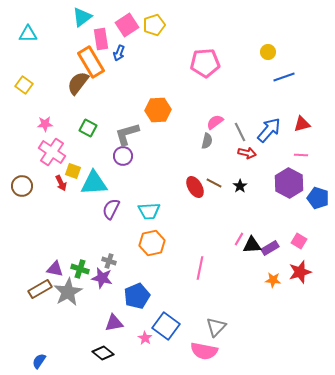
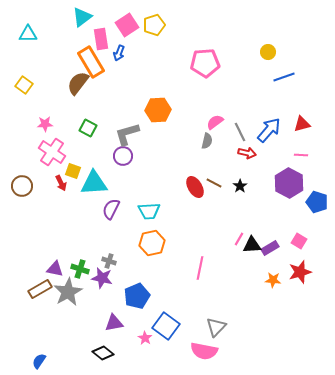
blue pentagon at (318, 198): moved 1 px left, 4 px down
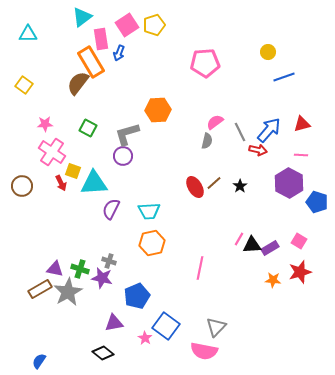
red arrow at (247, 153): moved 11 px right, 3 px up
brown line at (214, 183): rotated 70 degrees counterclockwise
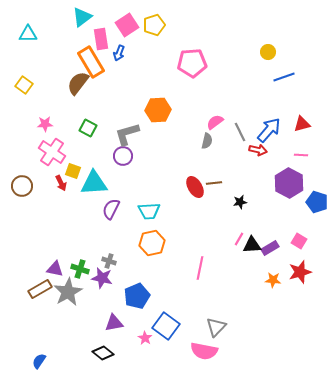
pink pentagon at (205, 63): moved 13 px left
brown line at (214, 183): rotated 35 degrees clockwise
black star at (240, 186): moved 16 px down; rotated 24 degrees clockwise
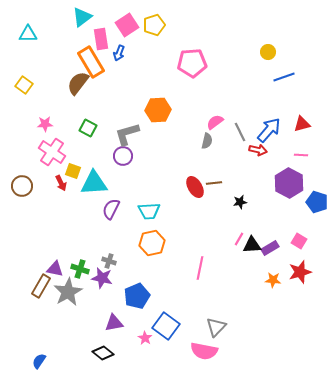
brown rectangle at (40, 289): moved 1 px right, 3 px up; rotated 30 degrees counterclockwise
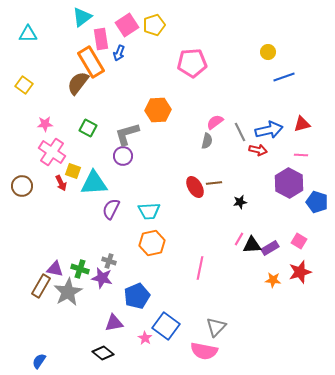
blue arrow at (269, 130): rotated 36 degrees clockwise
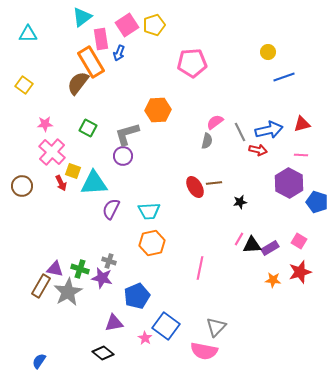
pink cross at (52, 152): rotated 8 degrees clockwise
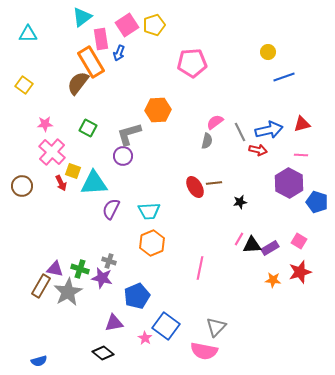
gray L-shape at (127, 134): moved 2 px right
orange hexagon at (152, 243): rotated 10 degrees counterclockwise
blue semicircle at (39, 361): rotated 140 degrees counterclockwise
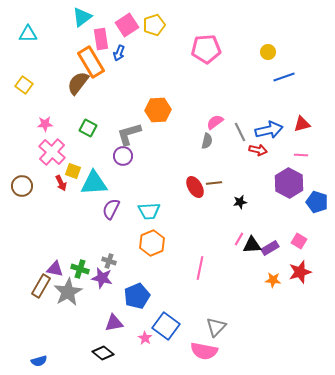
pink pentagon at (192, 63): moved 14 px right, 14 px up
